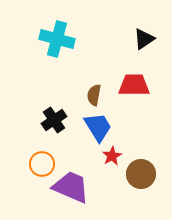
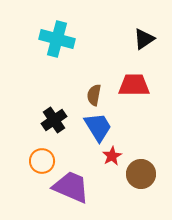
orange circle: moved 3 px up
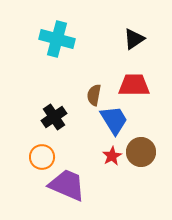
black triangle: moved 10 px left
black cross: moved 3 px up
blue trapezoid: moved 16 px right, 7 px up
orange circle: moved 4 px up
brown circle: moved 22 px up
purple trapezoid: moved 4 px left, 2 px up
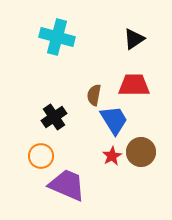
cyan cross: moved 2 px up
orange circle: moved 1 px left, 1 px up
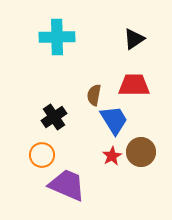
cyan cross: rotated 16 degrees counterclockwise
orange circle: moved 1 px right, 1 px up
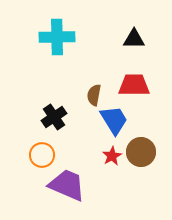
black triangle: rotated 35 degrees clockwise
